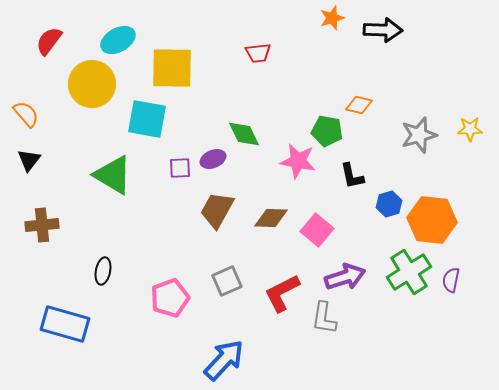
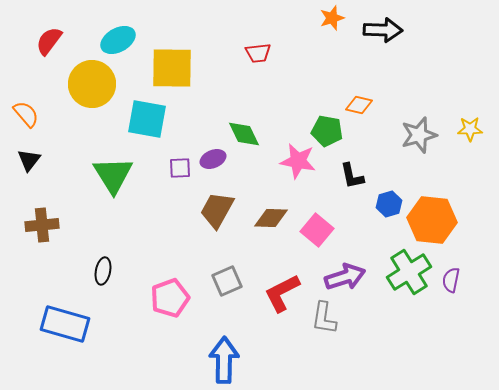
green triangle: rotated 27 degrees clockwise
blue arrow: rotated 42 degrees counterclockwise
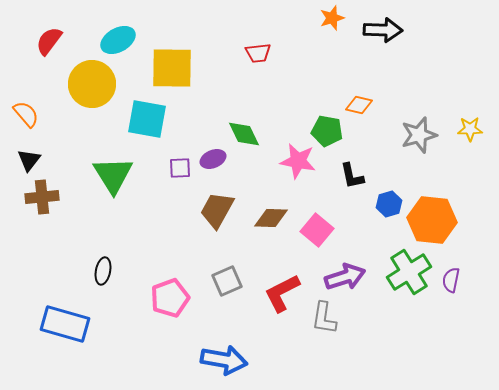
brown cross: moved 28 px up
blue arrow: rotated 99 degrees clockwise
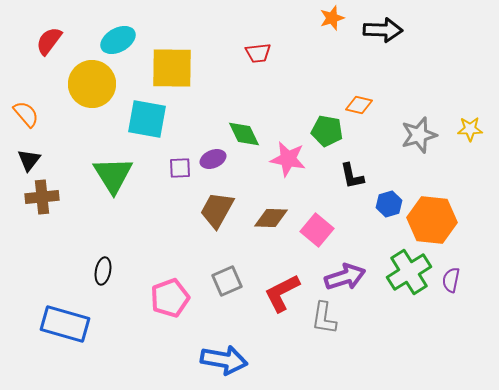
pink star: moved 10 px left, 2 px up
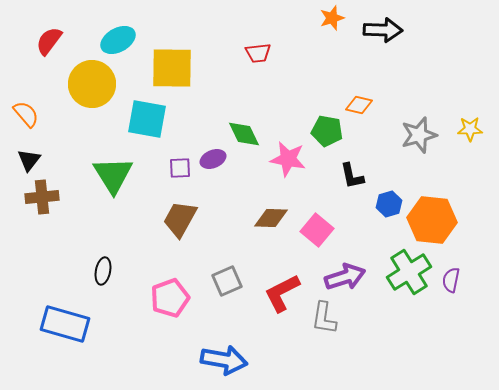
brown trapezoid: moved 37 px left, 9 px down
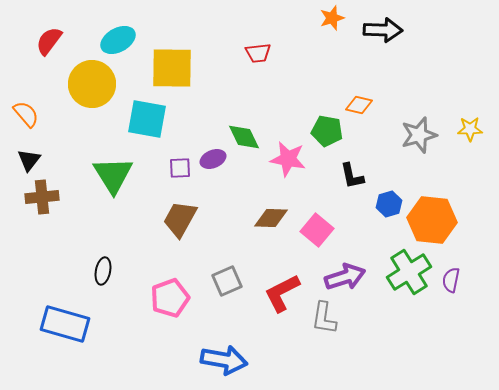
green diamond: moved 3 px down
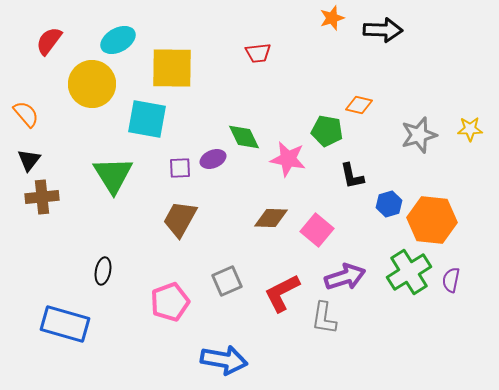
pink pentagon: moved 4 px down
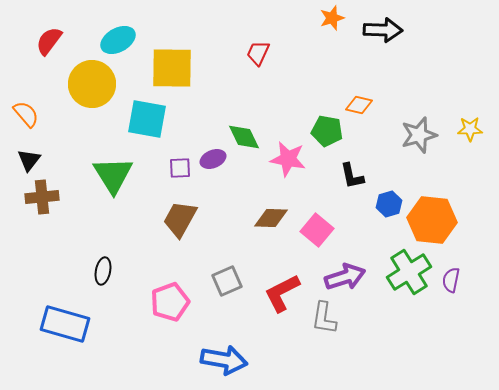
red trapezoid: rotated 120 degrees clockwise
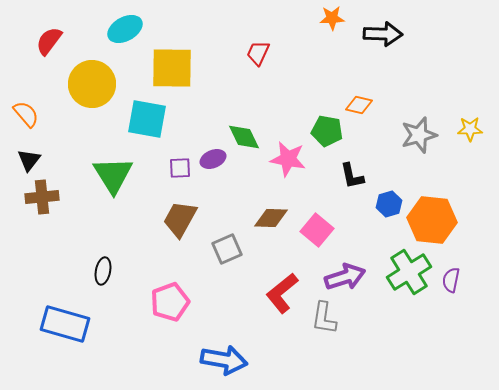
orange star: rotated 15 degrees clockwise
black arrow: moved 4 px down
cyan ellipse: moved 7 px right, 11 px up
gray square: moved 32 px up
red L-shape: rotated 12 degrees counterclockwise
